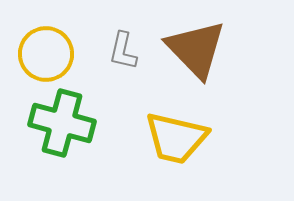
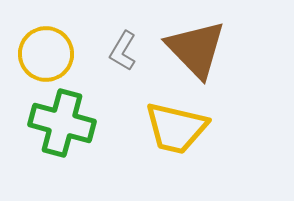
gray L-shape: rotated 18 degrees clockwise
yellow trapezoid: moved 10 px up
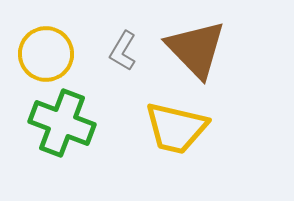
green cross: rotated 6 degrees clockwise
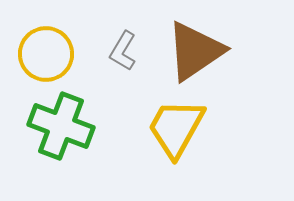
brown triangle: moved 1 px left, 2 px down; rotated 40 degrees clockwise
green cross: moved 1 px left, 3 px down
yellow trapezoid: rotated 106 degrees clockwise
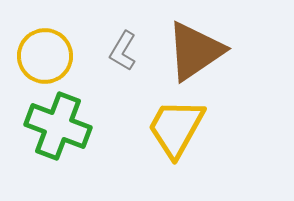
yellow circle: moved 1 px left, 2 px down
green cross: moved 3 px left
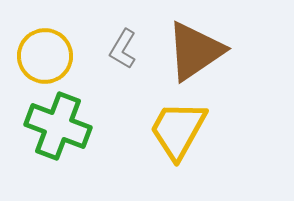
gray L-shape: moved 2 px up
yellow trapezoid: moved 2 px right, 2 px down
